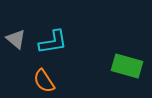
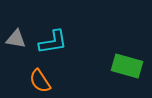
gray triangle: rotated 30 degrees counterclockwise
orange semicircle: moved 4 px left
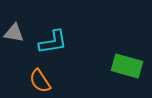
gray triangle: moved 2 px left, 6 px up
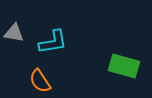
green rectangle: moved 3 px left
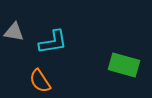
gray triangle: moved 1 px up
green rectangle: moved 1 px up
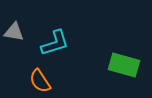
cyan L-shape: moved 2 px right, 1 px down; rotated 8 degrees counterclockwise
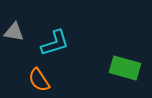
green rectangle: moved 1 px right, 3 px down
orange semicircle: moved 1 px left, 1 px up
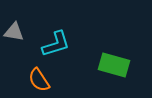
cyan L-shape: moved 1 px right, 1 px down
green rectangle: moved 11 px left, 3 px up
